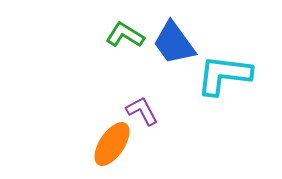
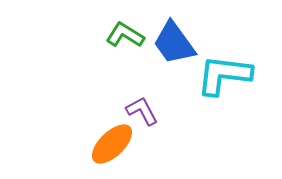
orange ellipse: rotated 12 degrees clockwise
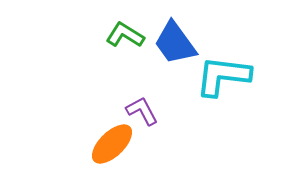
blue trapezoid: moved 1 px right
cyan L-shape: moved 1 px left, 1 px down
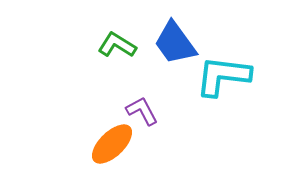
green L-shape: moved 8 px left, 10 px down
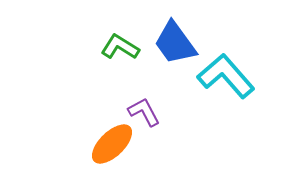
green L-shape: moved 3 px right, 2 px down
cyan L-shape: moved 3 px right; rotated 42 degrees clockwise
purple L-shape: moved 2 px right, 1 px down
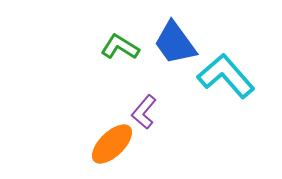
purple L-shape: rotated 112 degrees counterclockwise
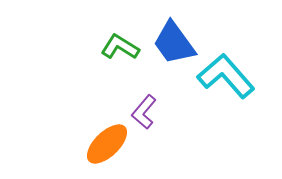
blue trapezoid: moved 1 px left
orange ellipse: moved 5 px left
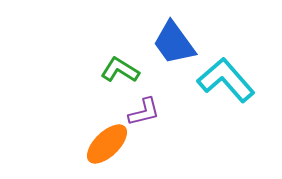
green L-shape: moved 23 px down
cyan L-shape: moved 4 px down
purple L-shape: rotated 144 degrees counterclockwise
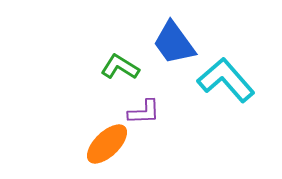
green L-shape: moved 3 px up
purple L-shape: rotated 12 degrees clockwise
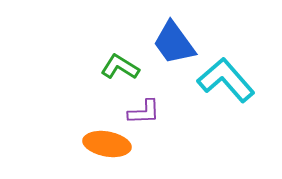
orange ellipse: rotated 54 degrees clockwise
